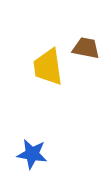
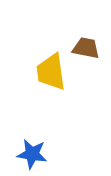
yellow trapezoid: moved 3 px right, 5 px down
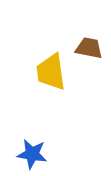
brown trapezoid: moved 3 px right
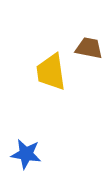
blue star: moved 6 px left
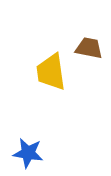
blue star: moved 2 px right, 1 px up
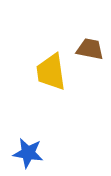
brown trapezoid: moved 1 px right, 1 px down
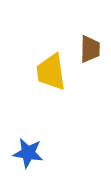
brown trapezoid: rotated 80 degrees clockwise
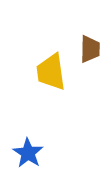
blue star: rotated 24 degrees clockwise
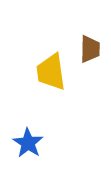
blue star: moved 10 px up
